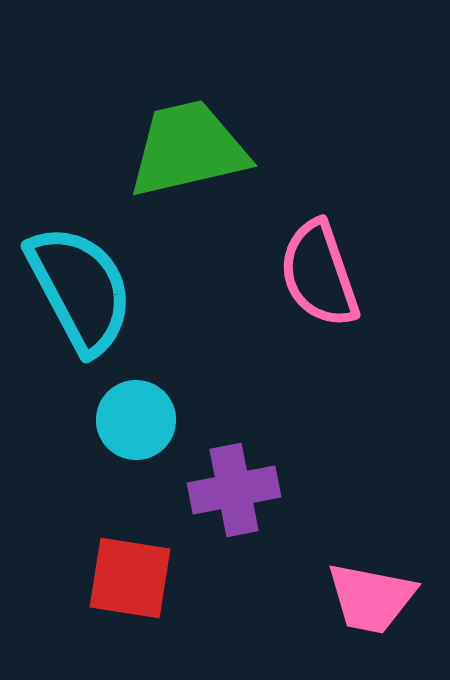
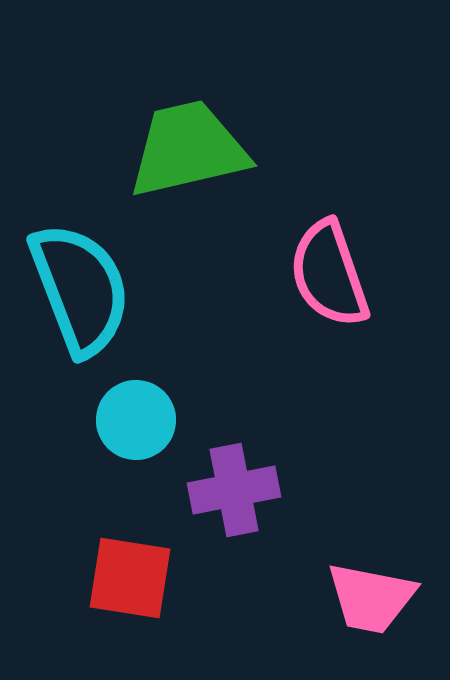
pink semicircle: moved 10 px right
cyan semicircle: rotated 7 degrees clockwise
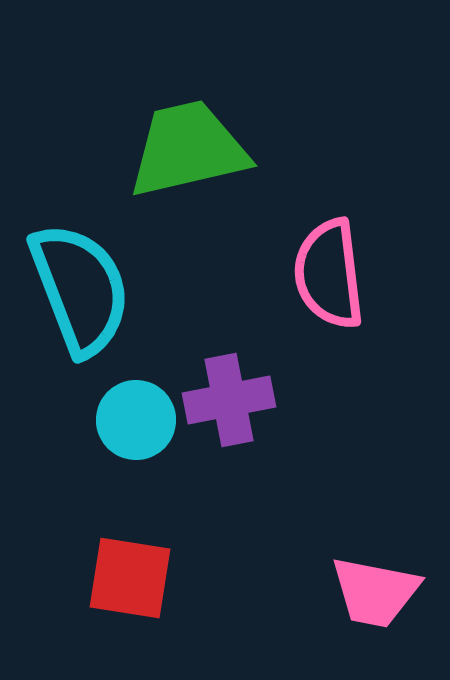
pink semicircle: rotated 12 degrees clockwise
purple cross: moved 5 px left, 90 px up
pink trapezoid: moved 4 px right, 6 px up
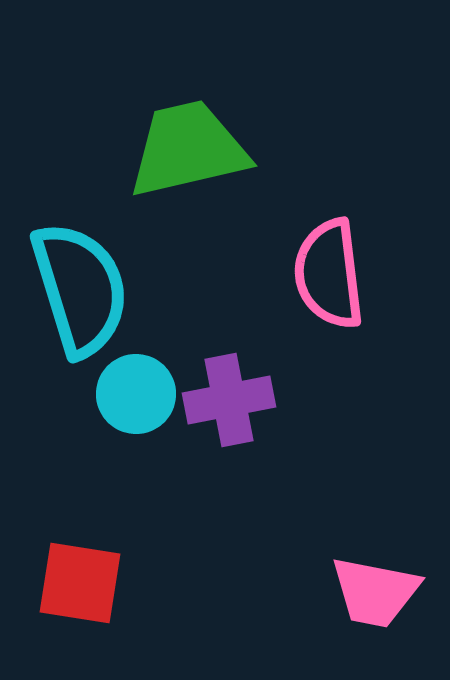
cyan semicircle: rotated 4 degrees clockwise
cyan circle: moved 26 px up
red square: moved 50 px left, 5 px down
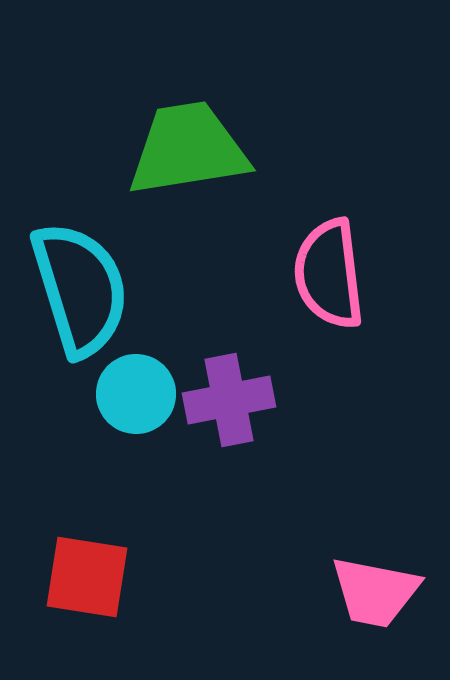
green trapezoid: rotated 4 degrees clockwise
red square: moved 7 px right, 6 px up
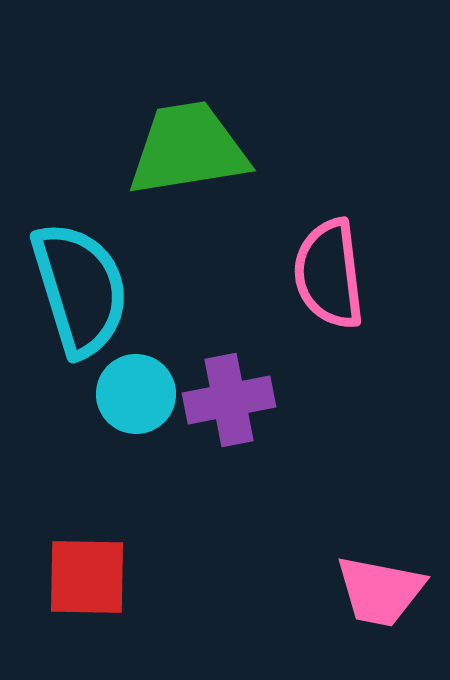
red square: rotated 8 degrees counterclockwise
pink trapezoid: moved 5 px right, 1 px up
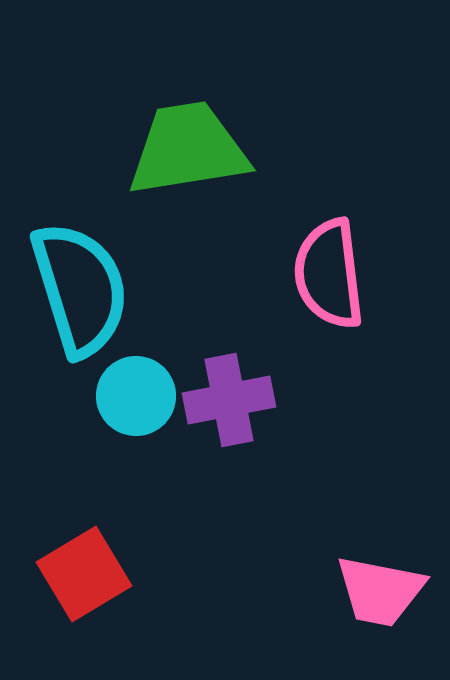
cyan circle: moved 2 px down
red square: moved 3 px left, 3 px up; rotated 32 degrees counterclockwise
